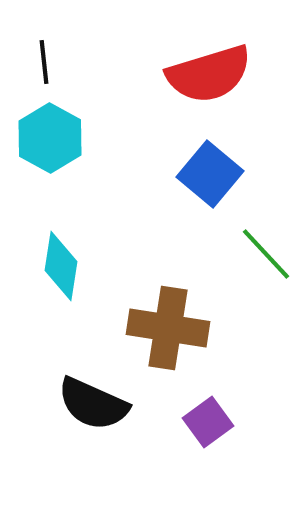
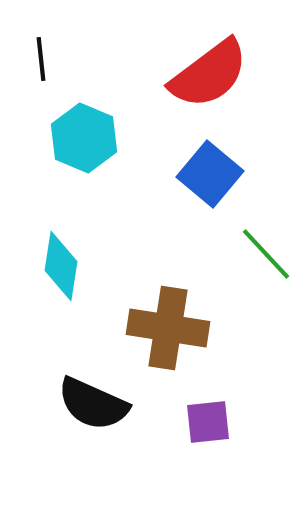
black line: moved 3 px left, 3 px up
red semicircle: rotated 20 degrees counterclockwise
cyan hexagon: moved 34 px right; rotated 6 degrees counterclockwise
purple square: rotated 30 degrees clockwise
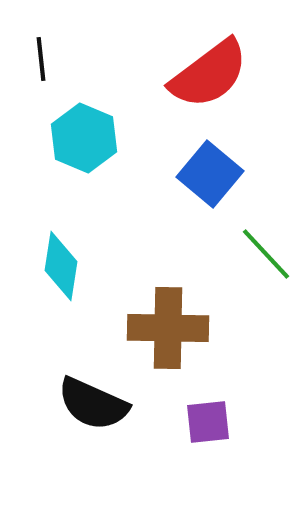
brown cross: rotated 8 degrees counterclockwise
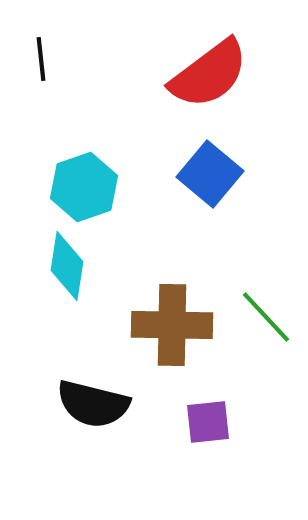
cyan hexagon: moved 49 px down; rotated 18 degrees clockwise
green line: moved 63 px down
cyan diamond: moved 6 px right
brown cross: moved 4 px right, 3 px up
black semicircle: rotated 10 degrees counterclockwise
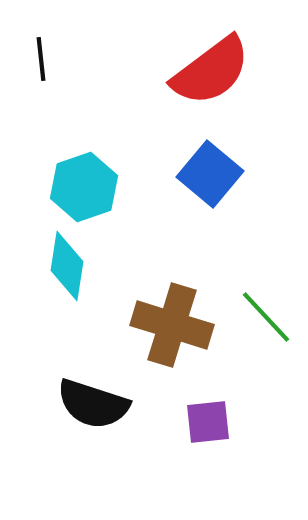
red semicircle: moved 2 px right, 3 px up
brown cross: rotated 16 degrees clockwise
black semicircle: rotated 4 degrees clockwise
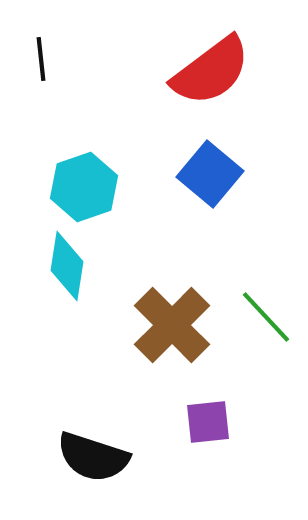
brown cross: rotated 28 degrees clockwise
black semicircle: moved 53 px down
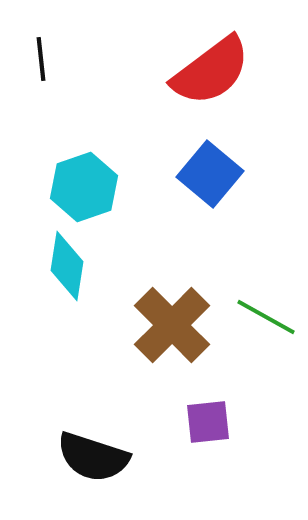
green line: rotated 18 degrees counterclockwise
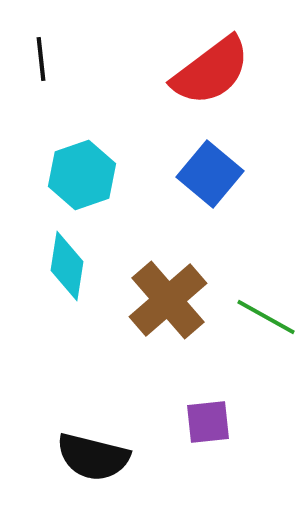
cyan hexagon: moved 2 px left, 12 px up
brown cross: moved 4 px left, 25 px up; rotated 4 degrees clockwise
black semicircle: rotated 4 degrees counterclockwise
